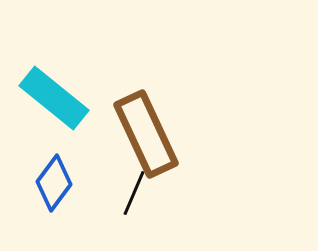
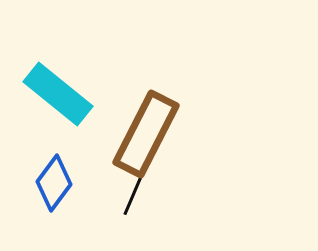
cyan rectangle: moved 4 px right, 4 px up
brown rectangle: rotated 52 degrees clockwise
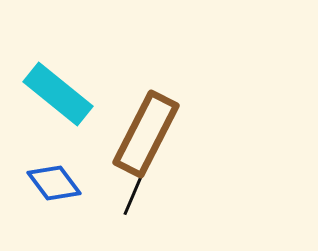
blue diamond: rotated 74 degrees counterclockwise
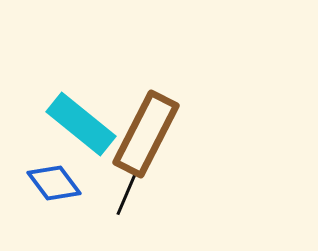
cyan rectangle: moved 23 px right, 30 px down
black line: moved 7 px left
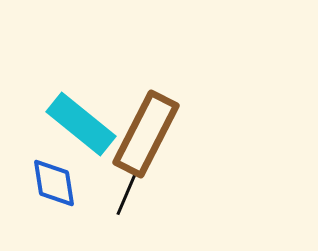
blue diamond: rotated 28 degrees clockwise
